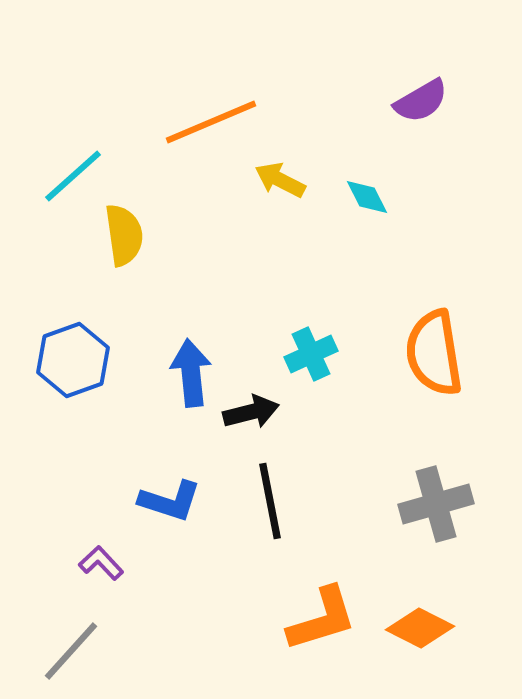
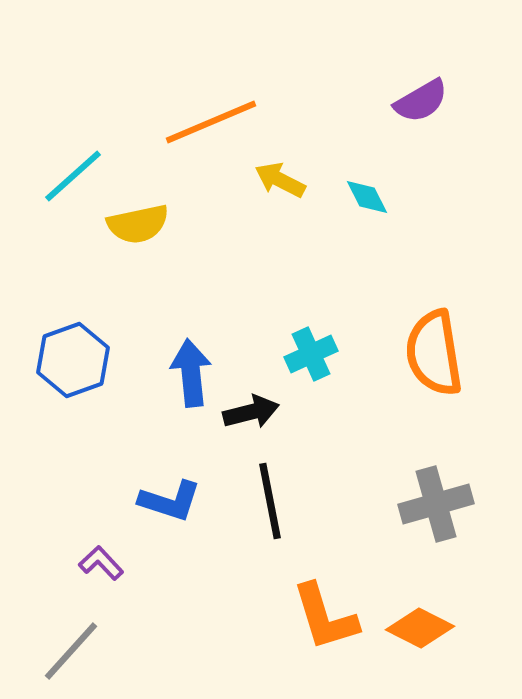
yellow semicircle: moved 14 px right, 11 px up; rotated 86 degrees clockwise
orange L-shape: moved 3 px right, 2 px up; rotated 90 degrees clockwise
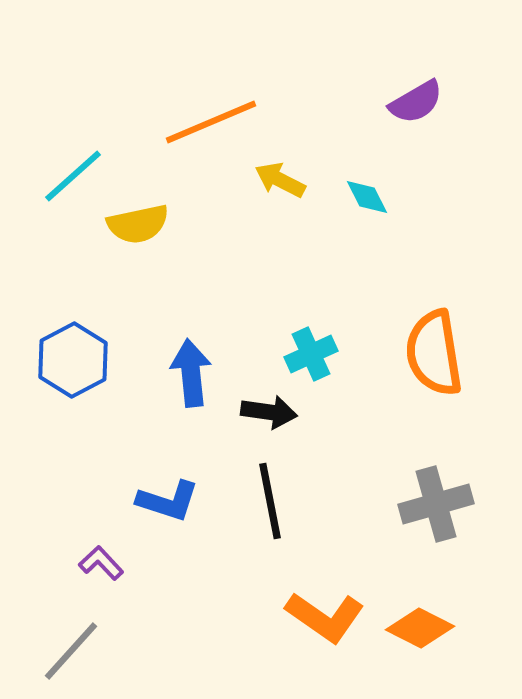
purple semicircle: moved 5 px left, 1 px down
blue hexagon: rotated 8 degrees counterclockwise
black arrow: moved 18 px right; rotated 22 degrees clockwise
blue L-shape: moved 2 px left
orange L-shape: rotated 38 degrees counterclockwise
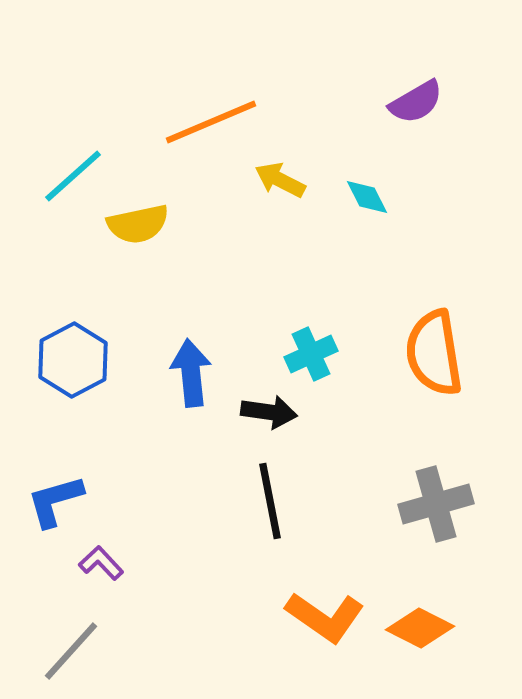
blue L-shape: moved 113 px left; rotated 146 degrees clockwise
